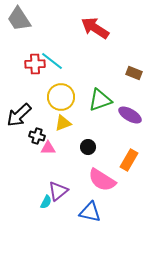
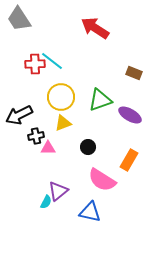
black arrow: rotated 16 degrees clockwise
black cross: moved 1 px left; rotated 28 degrees counterclockwise
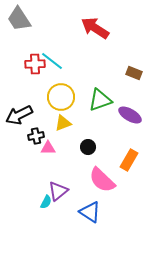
pink semicircle: rotated 12 degrees clockwise
blue triangle: rotated 20 degrees clockwise
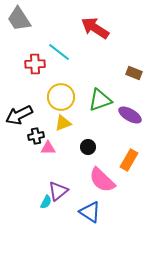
cyan line: moved 7 px right, 9 px up
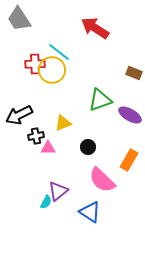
yellow circle: moved 9 px left, 27 px up
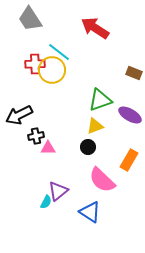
gray trapezoid: moved 11 px right
yellow triangle: moved 32 px right, 3 px down
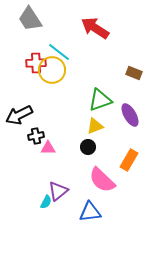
red cross: moved 1 px right, 1 px up
purple ellipse: rotated 30 degrees clockwise
blue triangle: rotated 40 degrees counterclockwise
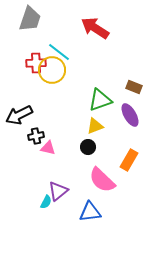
gray trapezoid: rotated 128 degrees counterclockwise
brown rectangle: moved 14 px down
pink triangle: rotated 14 degrees clockwise
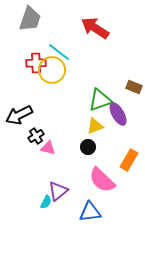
purple ellipse: moved 12 px left, 1 px up
black cross: rotated 21 degrees counterclockwise
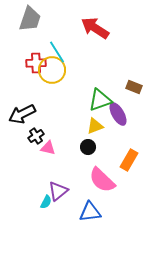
cyan line: moved 2 px left; rotated 20 degrees clockwise
black arrow: moved 3 px right, 1 px up
